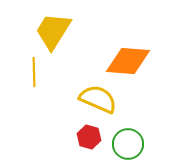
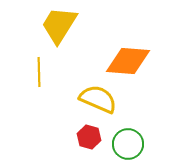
yellow trapezoid: moved 6 px right, 6 px up
yellow line: moved 5 px right
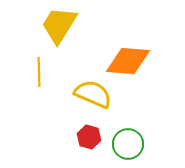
yellow semicircle: moved 5 px left, 5 px up
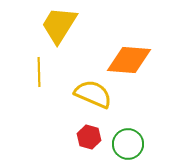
orange diamond: moved 1 px right, 1 px up
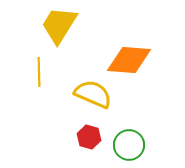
green circle: moved 1 px right, 1 px down
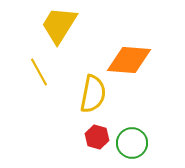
yellow line: rotated 28 degrees counterclockwise
yellow semicircle: rotated 78 degrees clockwise
red hexagon: moved 8 px right
green circle: moved 3 px right, 2 px up
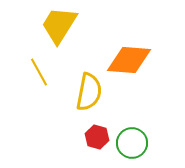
yellow semicircle: moved 4 px left, 2 px up
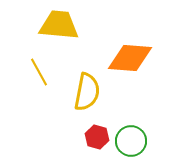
yellow trapezoid: rotated 63 degrees clockwise
orange diamond: moved 1 px right, 2 px up
yellow semicircle: moved 2 px left
green circle: moved 1 px left, 2 px up
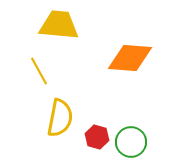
yellow line: moved 1 px up
yellow semicircle: moved 27 px left, 26 px down
green circle: moved 1 px down
